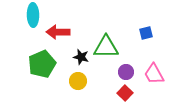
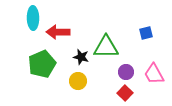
cyan ellipse: moved 3 px down
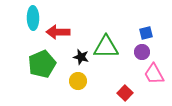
purple circle: moved 16 px right, 20 px up
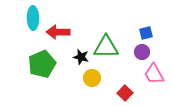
yellow circle: moved 14 px right, 3 px up
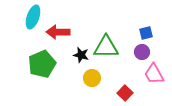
cyan ellipse: moved 1 px up; rotated 20 degrees clockwise
black star: moved 2 px up
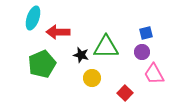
cyan ellipse: moved 1 px down
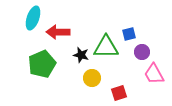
blue square: moved 17 px left, 1 px down
red square: moved 6 px left; rotated 28 degrees clockwise
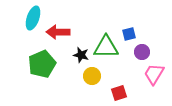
pink trapezoid: rotated 60 degrees clockwise
yellow circle: moved 2 px up
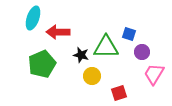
blue square: rotated 32 degrees clockwise
